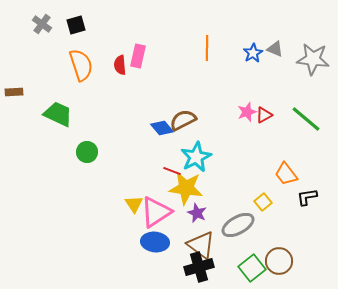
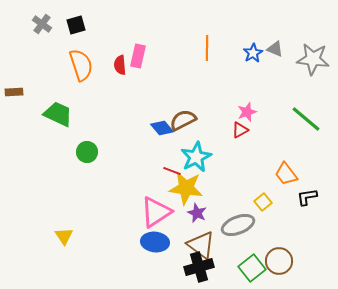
red triangle: moved 24 px left, 15 px down
yellow triangle: moved 70 px left, 32 px down
gray ellipse: rotated 8 degrees clockwise
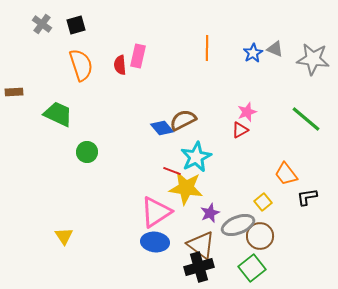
purple star: moved 13 px right; rotated 24 degrees clockwise
brown circle: moved 19 px left, 25 px up
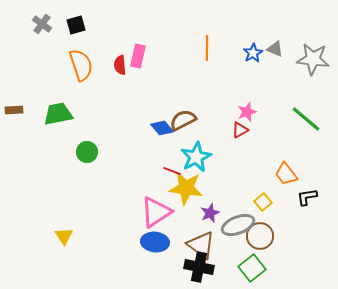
brown rectangle: moved 18 px down
green trapezoid: rotated 36 degrees counterclockwise
black cross: rotated 28 degrees clockwise
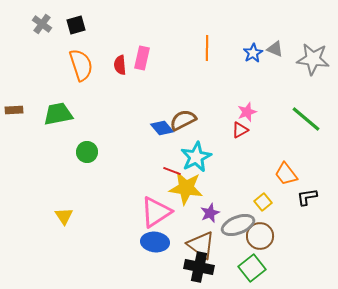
pink rectangle: moved 4 px right, 2 px down
yellow triangle: moved 20 px up
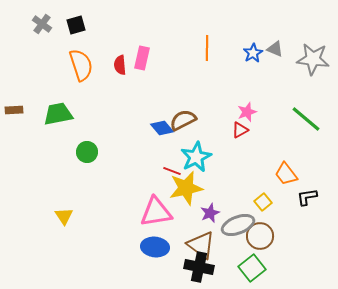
yellow star: rotated 20 degrees counterclockwise
pink triangle: rotated 24 degrees clockwise
blue ellipse: moved 5 px down
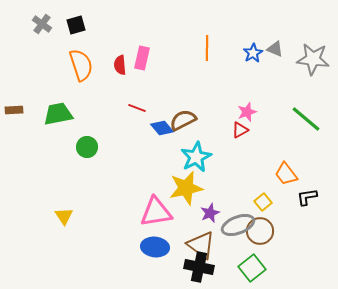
green circle: moved 5 px up
red line: moved 35 px left, 63 px up
brown circle: moved 5 px up
